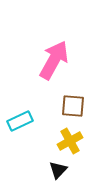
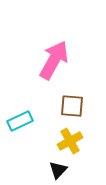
brown square: moved 1 px left
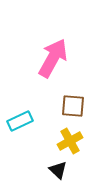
pink arrow: moved 1 px left, 2 px up
brown square: moved 1 px right
black triangle: rotated 30 degrees counterclockwise
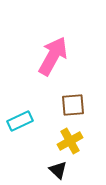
pink arrow: moved 2 px up
brown square: moved 1 px up; rotated 10 degrees counterclockwise
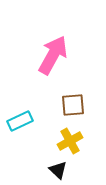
pink arrow: moved 1 px up
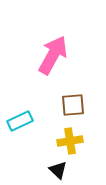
yellow cross: rotated 20 degrees clockwise
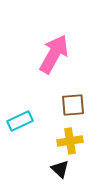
pink arrow: moved 1 px right, 1 px up
black triangle: moved 2 px right, 1 px up
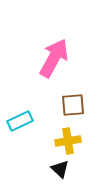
pink arrow: moved 4 px down
yellow cross: moved 2 px left
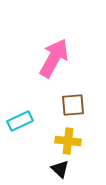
yellow cross: rotated 15 degrees clockwise
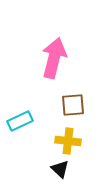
pink arrow: rotated 15 degrees counterclockwise
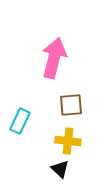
brown square: moved 2 px left
cyan rectangle: rotated 40 degrees counterclockwise
